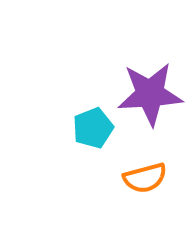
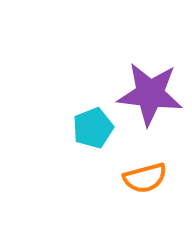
purple star: rotated 10 degrees clockwise
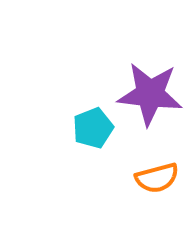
orange semicircle: moved 12 px right
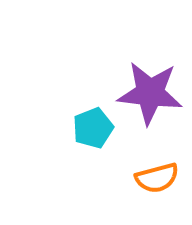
purple star: moved 1 px up
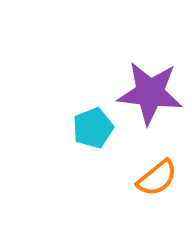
orange semicircle: rotated 24 degrees counterclockwise
